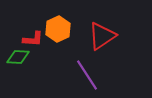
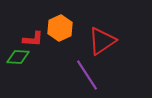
orange hexagon: moved 2 px right, 1 px up
red triangle: moved 5 px down
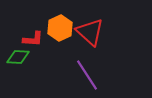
red triangle: moved 12 px left, 9 px up; rotated 44 degrees counterclockwise
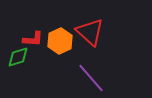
orange hexagon: moved 13 px down
green diamond: rotated 20 degrees counterclockwise
purple line: moved 4 px right, 3 px down; rotated 8 degrees counterclockwise
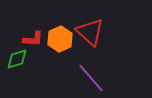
orange hexagon: moved 2 px up
green diamond: moved 1 px left, 2 px down
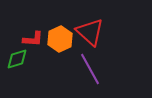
purple line: moved 1 px left, 9 px up; rotated 12 degrees clockwise
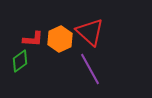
green diamond: moved 3 px right, 2 px down; rotated 20 degrees counterclockwise
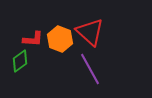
orange hexagon: rotated 15 degrees counterclockwise
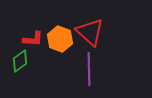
purple line: moved 1 px left; rotated 28 degrees clockwise
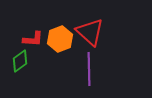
orange hexagon: rotated 20 degrees clockwise
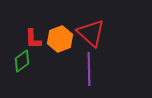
red triangle: moved 1 px right, 1 px down
red L-shape: rotated 85 degrees clockwise
green diamond: moved 2 px right
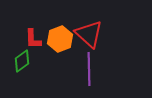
red triangle: moved 2 px left, 1 px down
